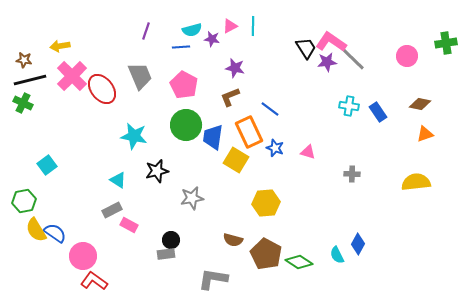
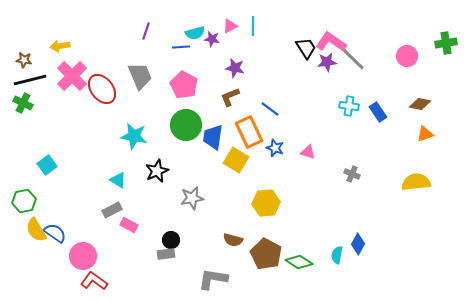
cyan semicircle at (192, 30): moved 3 px right, 3 px down
black star at (157, 171): rotated 10 degrees counterclockwise
gray cross at (352, 174): rotated 21 degrees clockwise
cyan semicircle at (337, 255): rotated 36 degrees clockwise
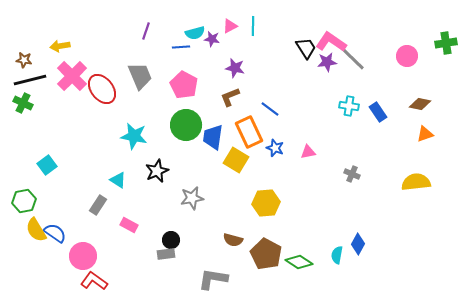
pink triangle at (308, 152): rotated 28 degrees counterclockwise
gray rectangle at (112, 210): moved 14 px left, 5 px up; rotated 30 degrees counterclockwise
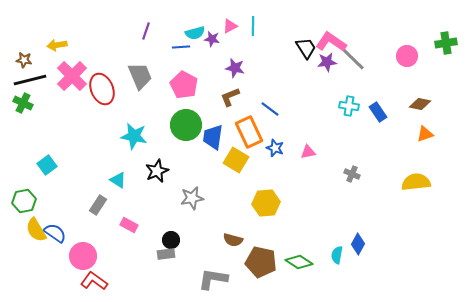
yellow arrow at (60, 46): moved 3 px left, 1 px up
red ellipse at (102, 89): rotated 16 degrees clockwise
brown pentagon at (266, 254): moved 5 px left, 8 px down; rotated 16 degrees counterclockwise
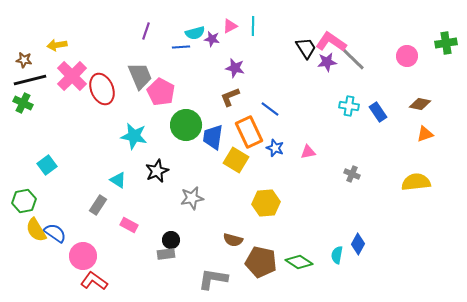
pink pentagon at (184, 85): moved 23 px left, 7 px down
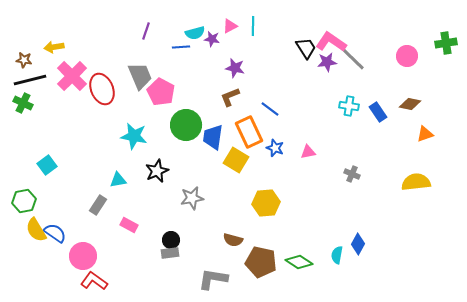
yellow arrow at (57, 45): moved 3 px left, 2 px down
brown diamond at (420, 104): moved 10 px left
cyan triangle at (118, 180): rotated 42 degrees counterclockwise
gray rectangle at (166, 254): moved 4 px right, 1 px up
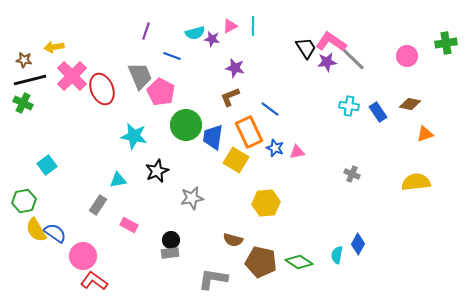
blue line at (181, 47): moved 9 px left, 9 px down; rotated 24 degrees clockwise
pink triangle at (308, 152): moved 11 px left
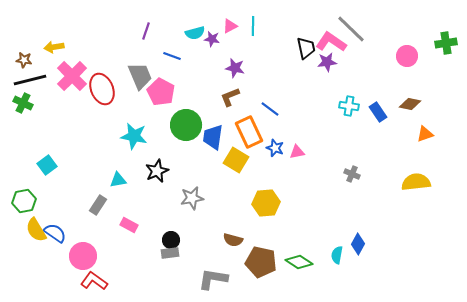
black trapezoid at (306, 48): rotated 20 degrees clockwise
gray line at (351, 57): moved 28 px up
